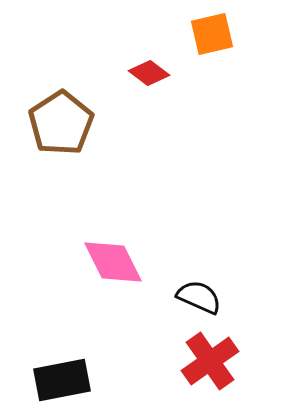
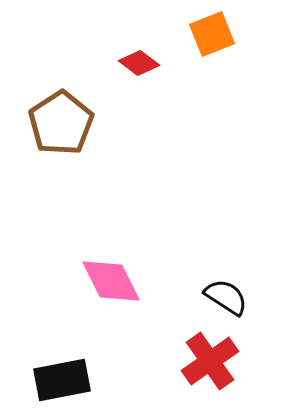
orange square: rotated 9 degrees counterclockwise
red diamond: moved 10 px left, 10 px up
pink diamond: moved 2 px left, 19 px down
black semicircle: moved 27 px right; rotated 9 degrees clockwise
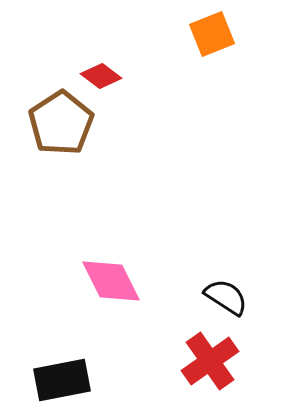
red diamond: moved 38 px left, 13 px down
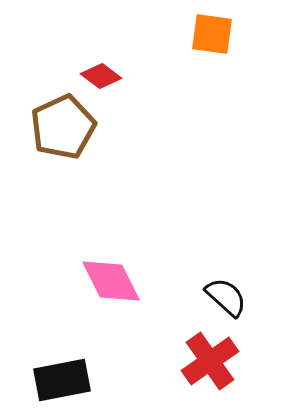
orange square: rotated 30 degrees clockwise
brown pentagon: moved 2 px right, 4 px down; rotated 8 degrees clockwise
black semicircle: rotated 9 degrees clockwise
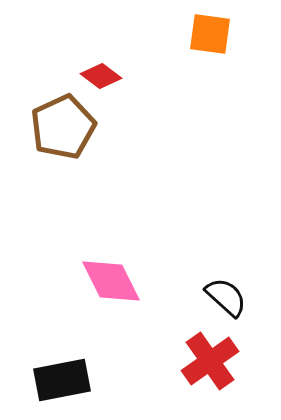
orange square: moved 2 px left
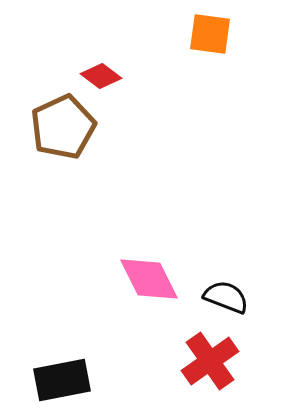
pink diamond: moved 38 px right, 2 px up
black semicircle: rotated 21 degrees counterclockwise
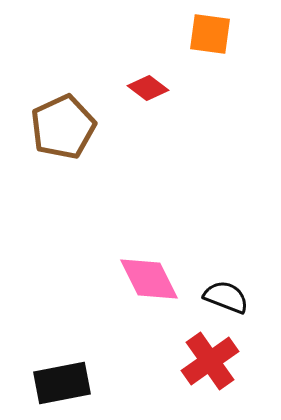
red diamond: moved 47 px right, 12 px down
black rectangle: moved 3 px down
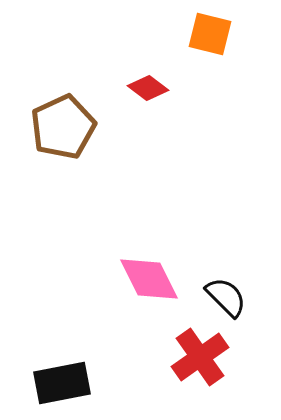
orange square: rotated 6 degrees clockwise
black semicircle: rotated 24 degrees clockwise
red cross: moved 10 px left, 4 px up
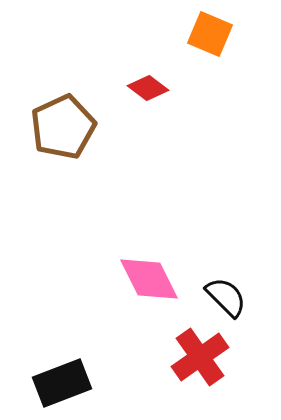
orange square: rotated 9 degrees clockwise
black rectangle: rotated 10 degrees counterclockwise
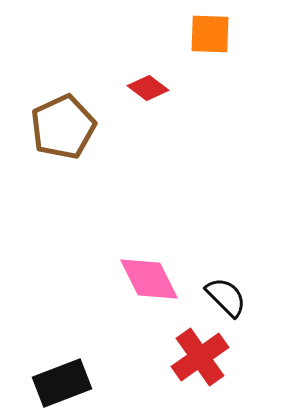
orange square: rotated 21 degrees counterclockwise
